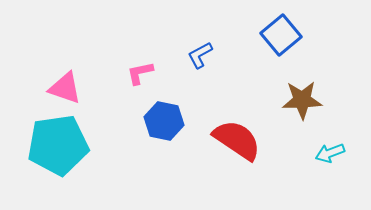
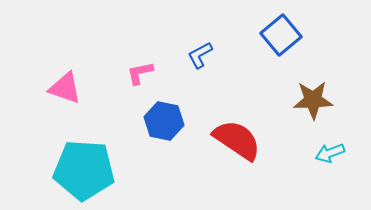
brown star: moved 11 px right
cyan pentagon: moved 26 px right, 25 px down; rotated 12 degrees clockwise
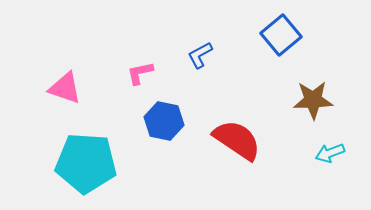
cyan pentagon: moved 2 px right, 7 px up
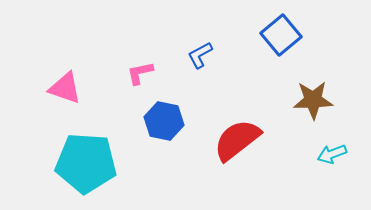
red semicircle: rotated 72 degrees counterclockwise
cyan arrow: moved 2 px right, 1 px down
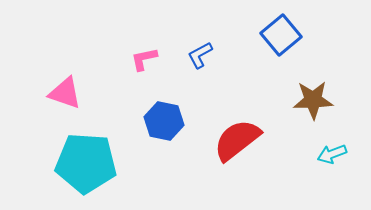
pink L-shape: moved 4 px right, 14 px up
pink triangle: moved 5 px down
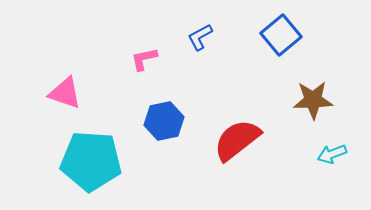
blue L-shape: moved 18 px up
blue hexagon: rotated 24 degrees counterclockwise
cyan pentagon: moved 5 px right, 2 px up
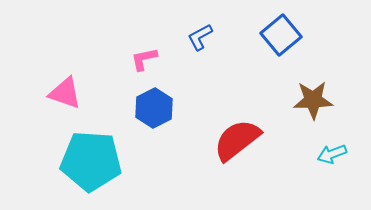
blue hexagon: moved 10 px left, 13 px up; rotated 15 degrees counterclockwise
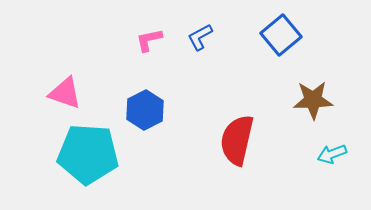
pink L-shape: moved 5 px right, 19 px up
blue hexagon: moved 9 px left, 2 px down
red semicircle: rotated 39 degrees counterclockwise
cyan pentagon: moved 3 px left, 7 px up
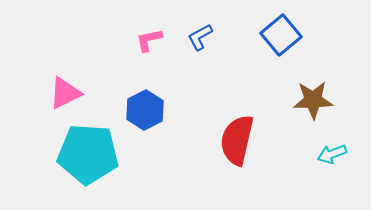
pink triangle: rotated 45 degrees counterclockwise
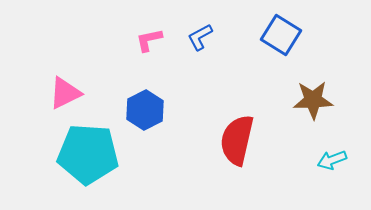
blue square: rotated 18 degrees counterclockwise
cyan arrow: moved 6 px down
